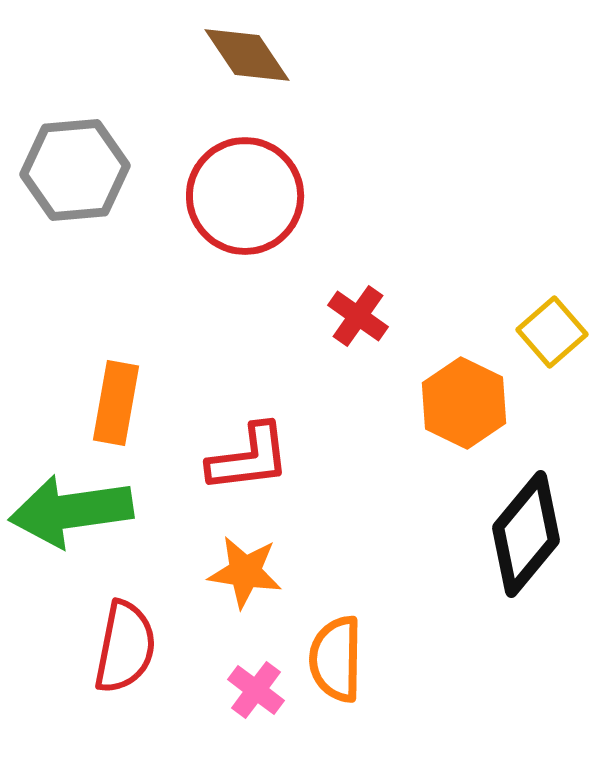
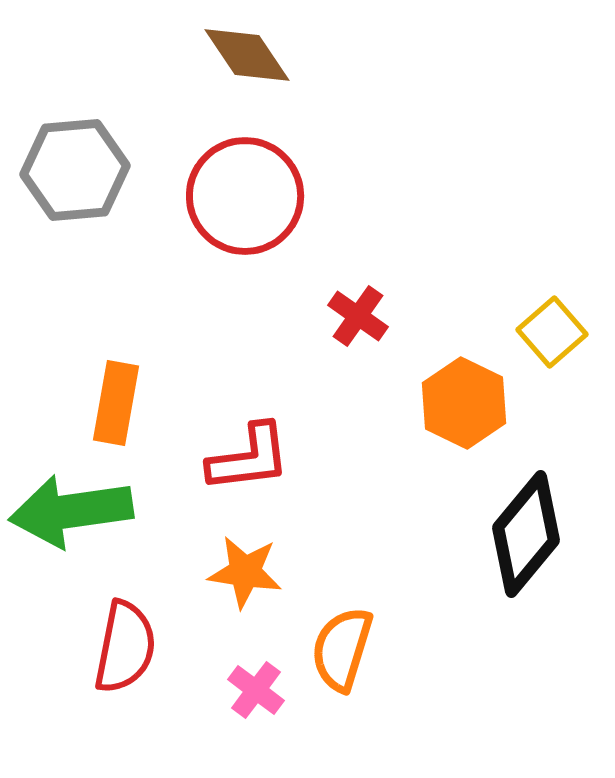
orange semicircle: moved 6 px right, 10 px up; rotated 16 degrees clockwise
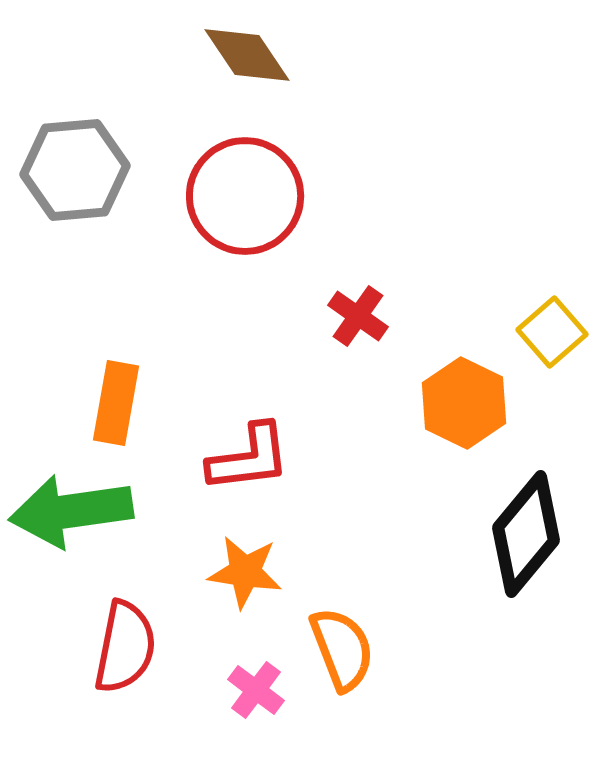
orange semicircle: rotated 142 degrees clockwise
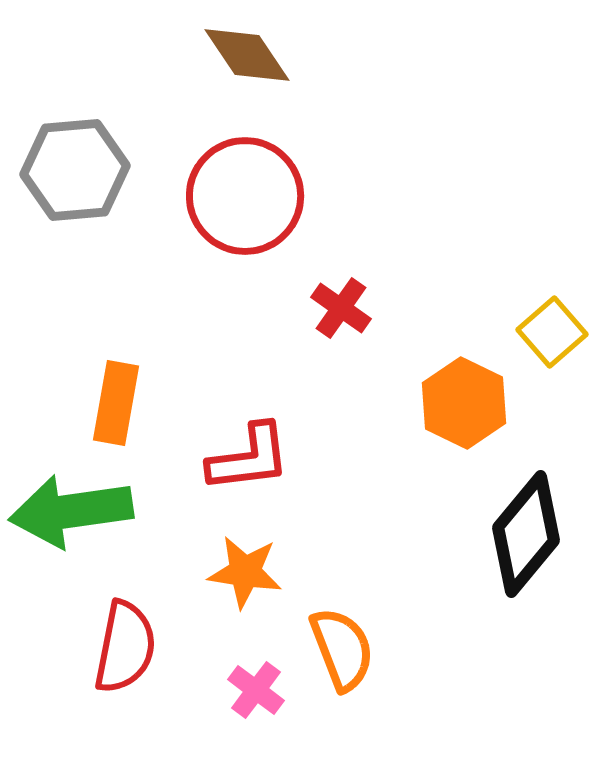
red cross: moved 17 px left, 8 px up
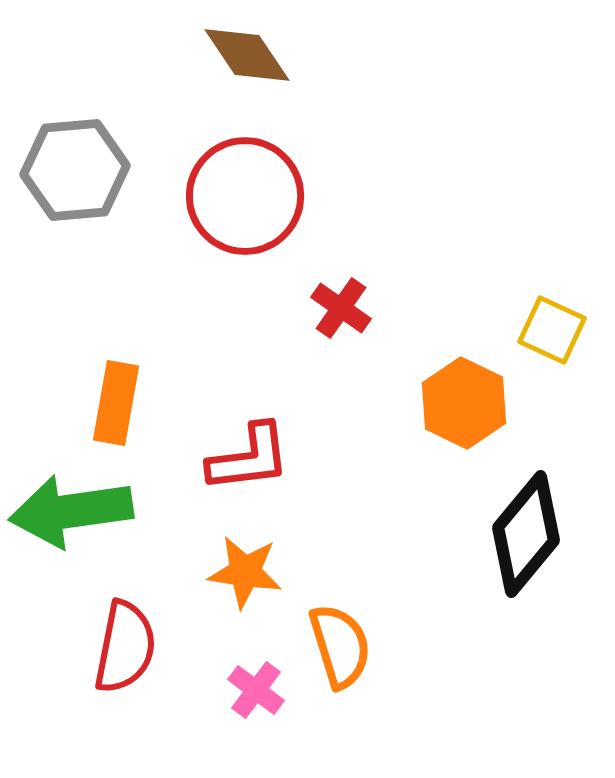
yellow square: moved 2 px up; rotated 24 degrees counterclockwise
orange semicircle: moved 2 px left, 3 px up; rotated 4 degrees clockwise
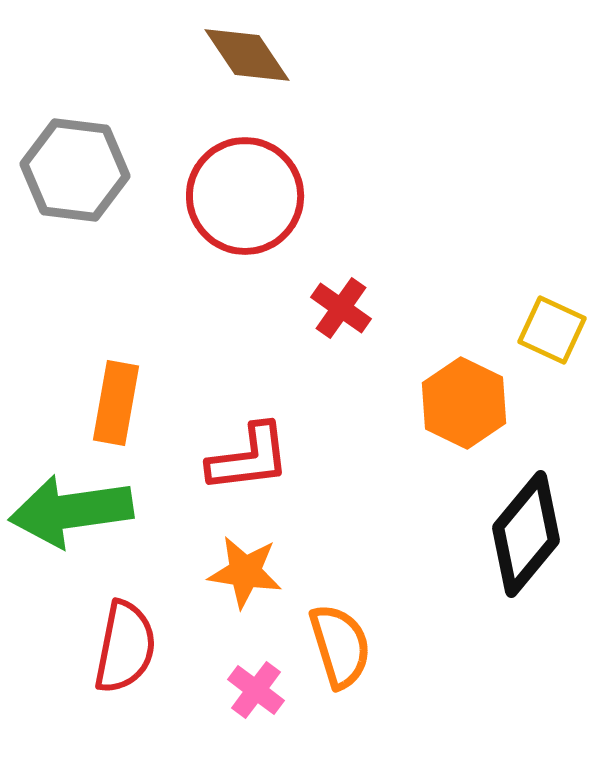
gray hexagon: rotated 12 degrees clockwise
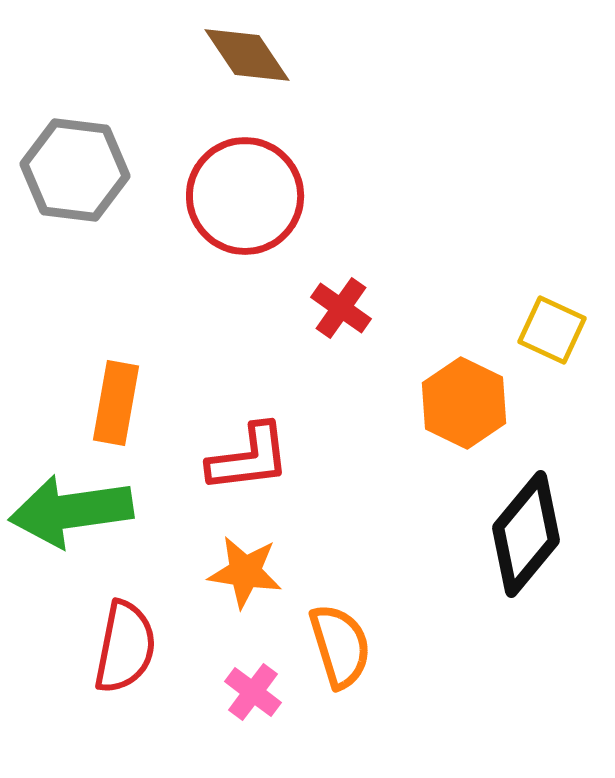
pink cross: moved 3 px left, 2 px down
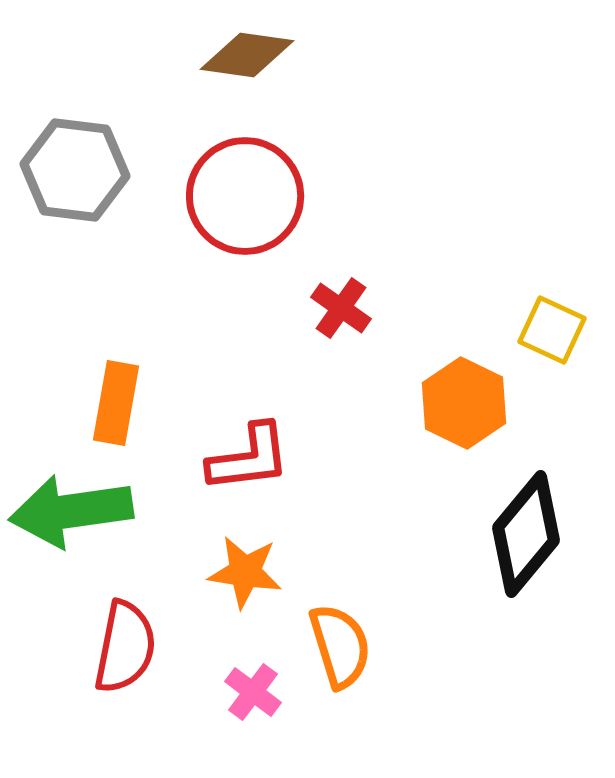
brown diamond: rotated 48 degrees counterclockwise
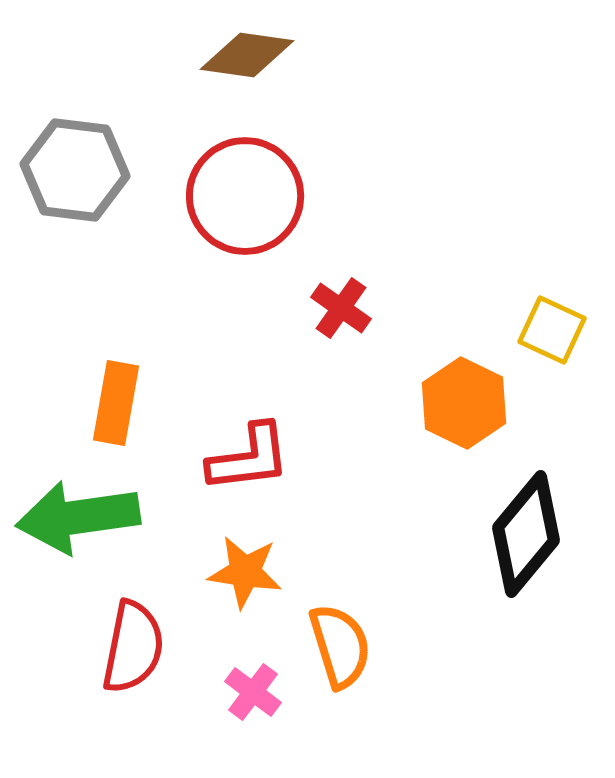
green arrow: moved 7 px right, 6 px down
red semicircle: moved 8 px right
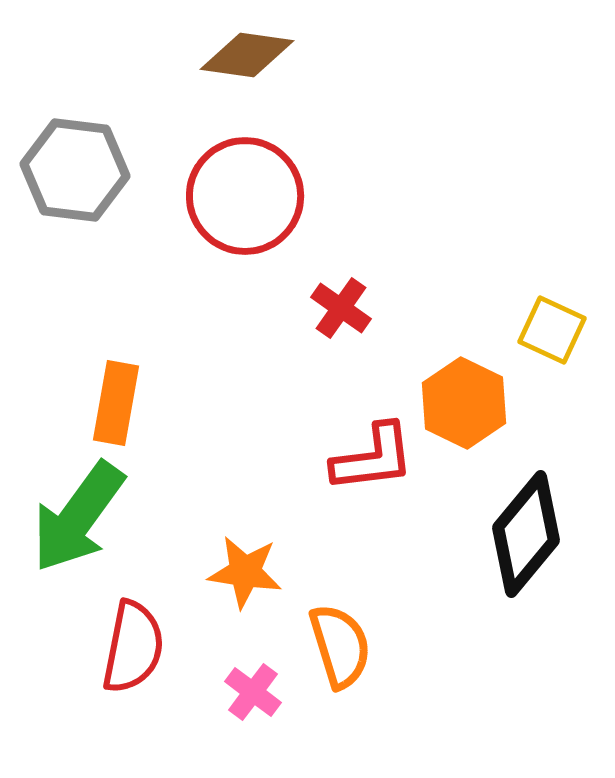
red L-shape: moved 124 px right
green arrow: rotated 46 degrees counterclockwise
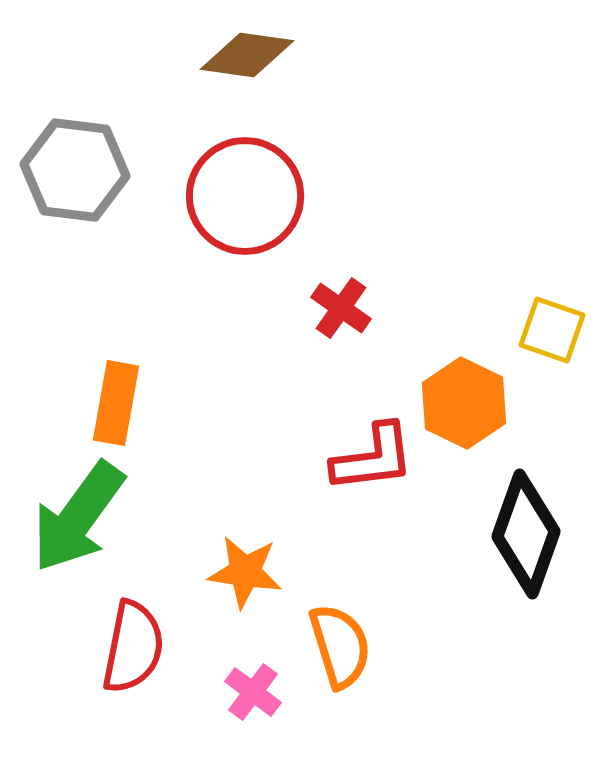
yellow square: rotated 6 degrees counterclockwise
black diamond: rotated 20 degrees counterclockwise
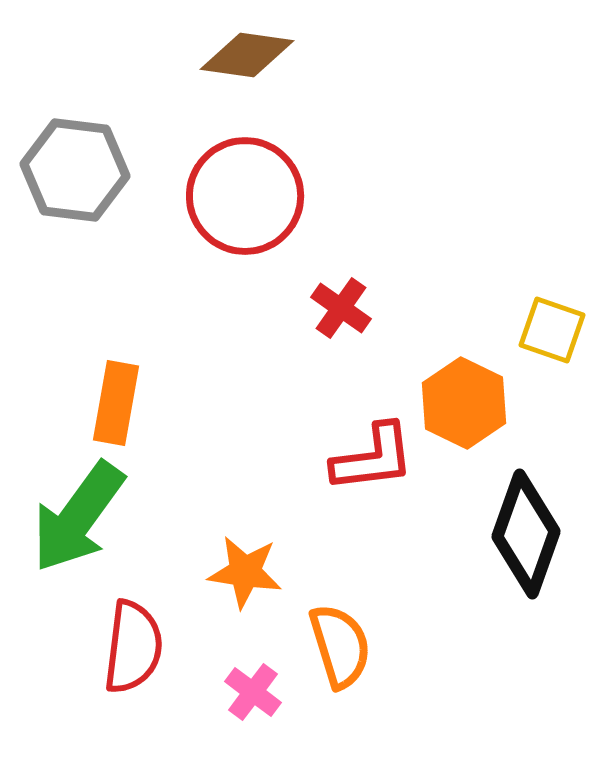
red semicircle: rotated 4 degrees counterclockwise
